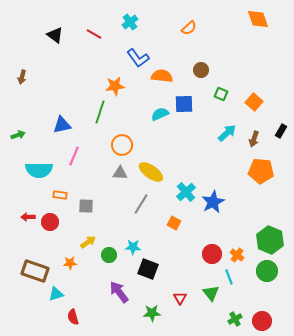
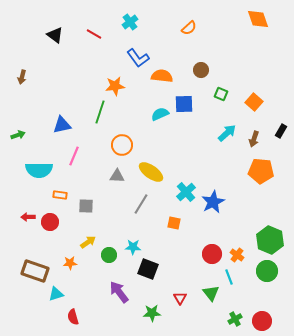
gray triangle at (120, 173): moved 3 px left, 3 px down
orange square at (174, 223): rotated 16 degrees counterclockwise
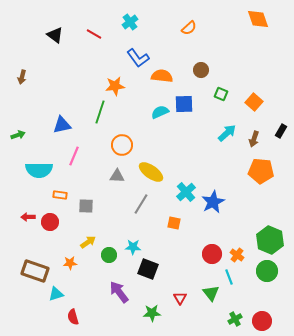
cyan semicircle at (160, 114): moved 2 px up
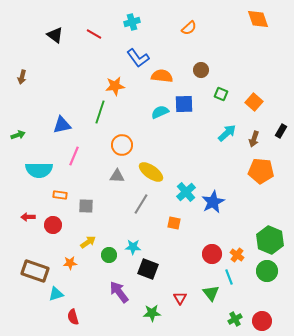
cyan cross at (130, 22): moved 2 px right; rotated 21 degrees clockwise
red circle at (50, 222): moved 3 px right, 3 px down
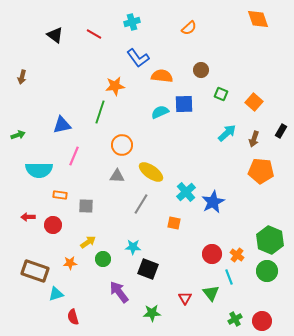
green circle at (109, 255): moved 6 px left, 4 px down
red triangle at (180, 298): moved 5 px right
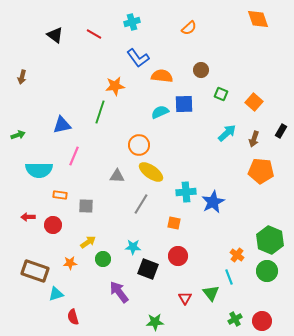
orange circle at (122, 145): moved 17 px right
cyan cross at (186, 192): rotated 36 degrees clockwise
red circle at (212, 254): moved 34 px left, 2 px down
green star at (152, 313): moved 3 px right, 9 px down
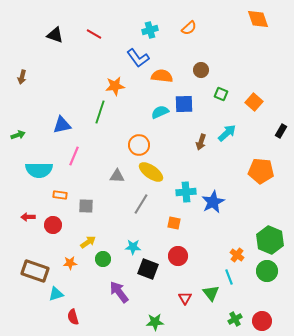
cyan cross at (132, 22): moved 18 px right, 8 px down
black triangle at (55, 35): rotated 18 degrees counterclockwise
brown arrow at (254, 139): moved 53 px left, 3 px down
